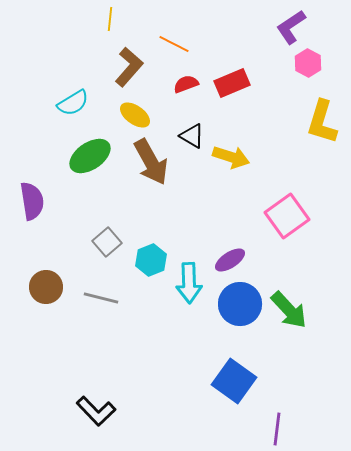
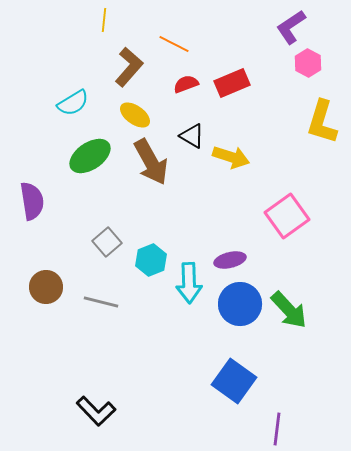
yellow line: moved 6 px left, 1 px down
purple ellipse: rotated 20 degrees clockwise
gray line: moved 4 px down
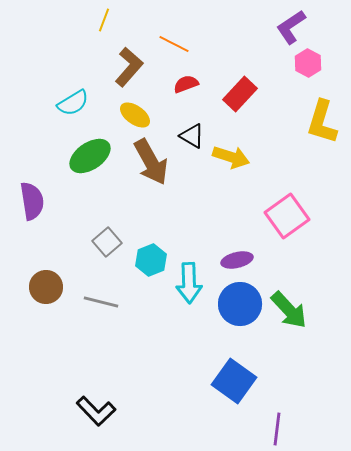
yellow line: rotated 15 degrees clockwise
red rectangle: moved 8 px right, 11 px down; rotated 24 degrees counterclockwise
purple ellipse: moved 7 px right
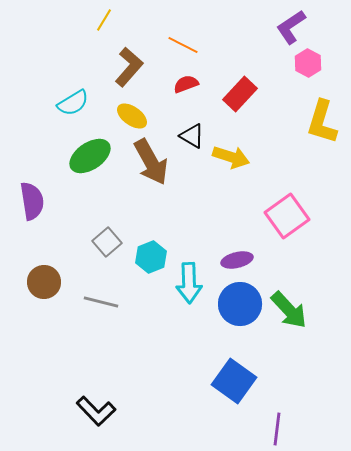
yellow line: rotated 10 degrees clockwise
orange line: moved 9 px right, 1 px down
yellow ellipse: moved 3 px left, 1 px down
cyan hexagon: moved 3 px up
brown circle: moved 2 px left, 5 px up
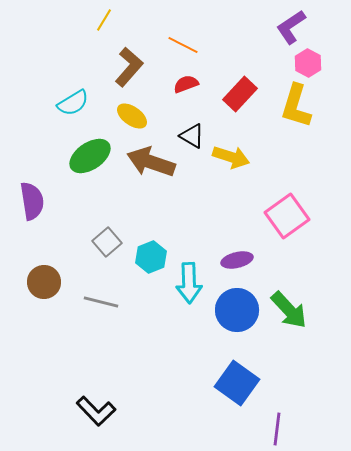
yellow L-shape: moved 26 px left, 16 px up
brown arrow: rotated 138 degrees clockwise
blue circle: moved 3 px left, 6 px down
blue square: moved 3 px right, 2 px down
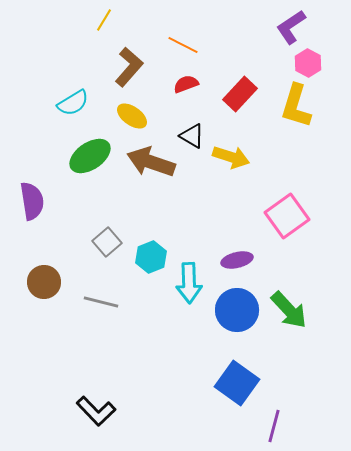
purple line: moved 3 px left, 3 px up; rotated 8 degrees clockwise
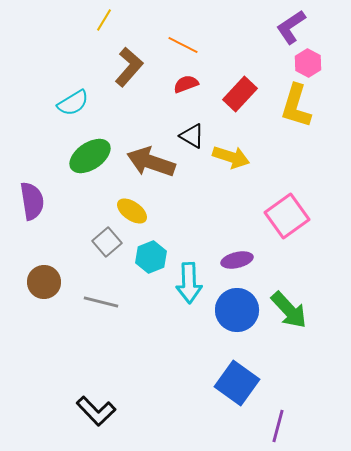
yellow ellipse: moved 95 px down
purple line: moved 4 px right
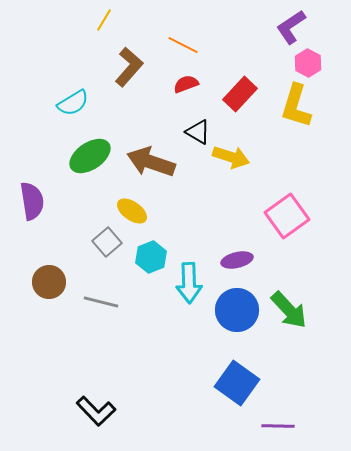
black triangle: moved 6 px right, 4 px up
brown circle: moved 5 px right
purple line: rotated 76 degrees clockwise
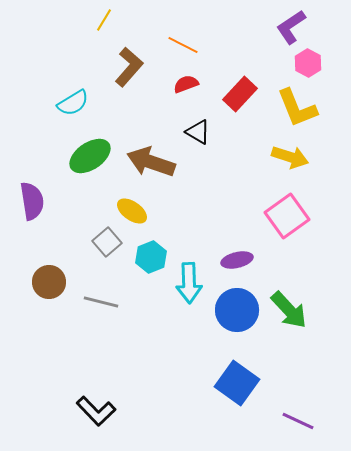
yellow L-shape: moved 1 px right, 2 px down; rotated 39 degrees counterclockwise
yellow arrow: moved 59 px right
purple line: moved 20 px right, 5 px up; rotated 24 degrees clockwise
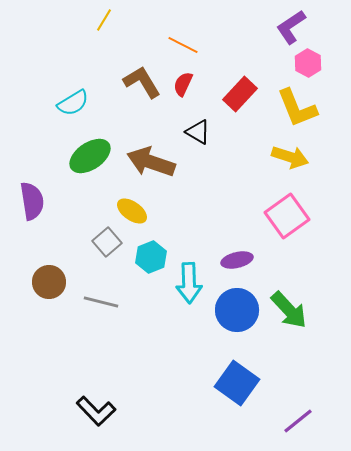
brown L-shape: moved 13 px right, 15 px down; rotated 72 degrees counterclockwise
red semicircle: moved 3 px left; rotated 45 degrees counterclockwise
purple line: rotated 64 degrees counterclockwise
